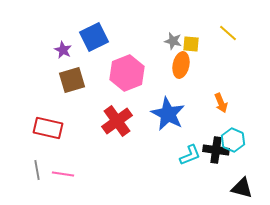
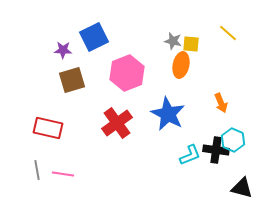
purple star: rotated 24 degrees counterclockwise
red cross: moved 2 px down
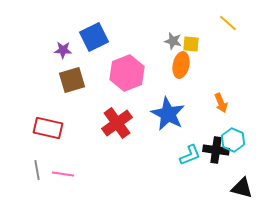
yellow line: moved 10 px up
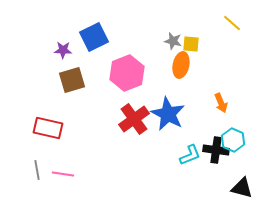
yellow line: moved 4 px right
red cross: moved 17 px right, 4 px up
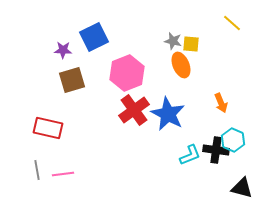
orange ellipse: rotated 35 degrees counterclockwise
red cross: moved 9 px up
pink line: rotated 15 degrees counterclockwise
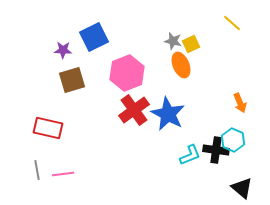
yellow square: rotated 30 degrees counterclockwise
orange arrow: moved 19 px right
black triangle: rotated 25 degrees clockwise
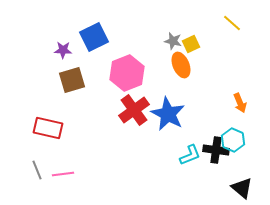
gray line: rotated 12 degrees counterclockwise
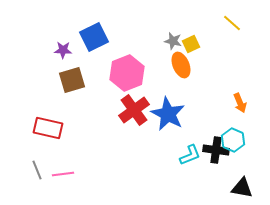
black triangle: rotated 30 degrees counterclockwise
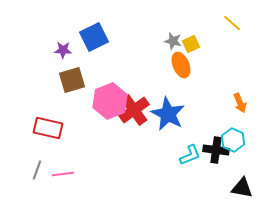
pink hexagon: moved 17 px left, 28 px down
gray line: rotated 42 degrees clockwise
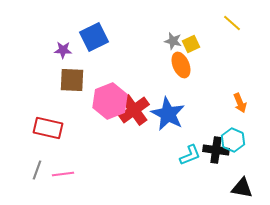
brown square: rotated 20 degrees clockwise
